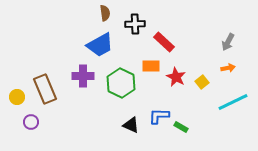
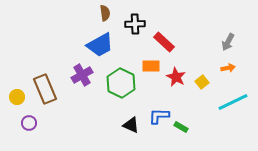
purple cross: moved 1 px left, 1 px up; rotated 30 degrees counterclockwise
purple circle: moved 2 px left, 1 px down
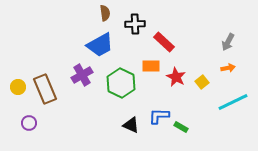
yellow circle: moved 1 px right, 10 px up
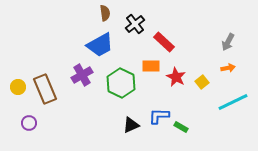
black cross: rotated 36 degrees counterclockwise
black triangle: rotated 48 degrees counterclockwise
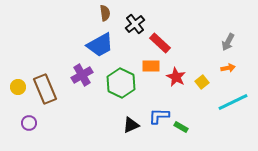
red rectangle: moved 4 px left, 1 px down
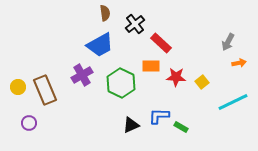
red rectangle: moved 1 px right
orange arrow: moved 11 px right, 5 px up
red star: rotated 24 degrees counterclockwise
brown rectangle: moved 1 px down
